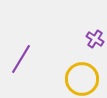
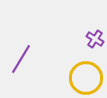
yellow circle: moved 4 px right, 1 px up
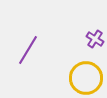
purple line: moved 7 px right, 9 px up
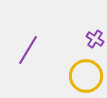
yellow circle: moved 2 px up
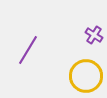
purple cross: moved 1 px left, 4 px up
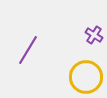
yellow circle: moved 1 px down
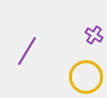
purple line: moved 1 px left, 1 px down
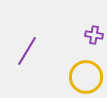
purple cross: rotated 24 degrees counterclockwise
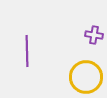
purple line: rotated 32 degrees counterclockwise
